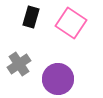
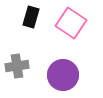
gray cross: moved 2 px left, 2 px down; rotated 25 degrees clockwise
purple circle: moved 5 px right, 4 px up
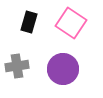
black rectangle: moved 2 px left, 5 px down
purple circle: moved 6 px up
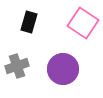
pink square: moved 12 px right
gray cross: rotated 10 degrees counterclockwise
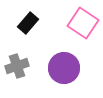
black rectangle: moved 1 px left, 1 px down; rotated 25 degrees clockwise
purple circle: moved 1 px right, 1 px up
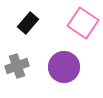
purple circle: moved 1 px up
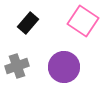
pink square: moved 2 px up
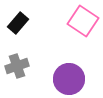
black rectangle: moved 10 px left
purple circle: moved 5 px right, 12 px down
